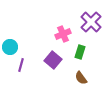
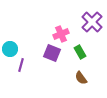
purple cross: moved 1 px right
pink cross: moved 2 px left
cyan circle: moved 2 px down
green rectangle: rotated 48 degrees counterclockwise
purple square: moved 1 px left, 7 px up; rotated 18 degrees counterclockwise
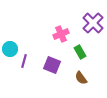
purple cross: moved 1 px right, 1 px down
purple square: moved 12 px down
purple line: moved 3 px right, 4 px up
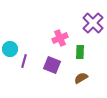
pink cross: moved 1 px left, 4 px down
green rectangle: rotated 32 degrees clockwise
brown semicircle: rotated 96 degrees clockwise
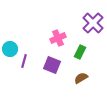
pink cross: moved 2 px left
green rectangle: rotated 24 degrees clockwise
